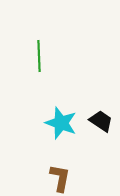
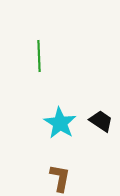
cyan star: moved 1 px left; rotated 12 degrees clockwise
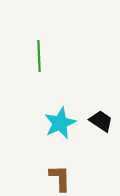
cyan star: rotated 16 degrees clockwise
brown L-shape: rotated 12 degrees counterclockwise
